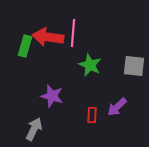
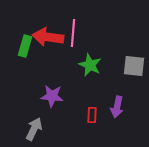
purple star: rotated 10 degrees counterclockwise
purple arrow: rotated 35 degrees counterclockwise
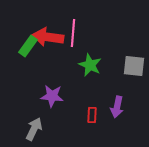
green rectangle: moved 3 px right; rotated 20 degrees clockwise
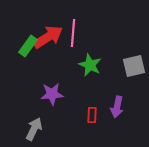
red arrow: rotated 140 degrees clockwise
gray square: rotated 20 degrees counterclockwise
purple star: moved 2 px up; rotated 10 degrees counterclockwise
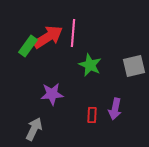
purple arrow: moved 2 px left, 2 px down
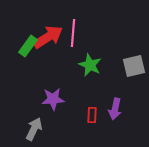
purple star: moved 1 px right, 5 px down
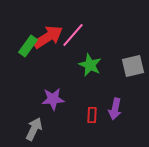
pink line: moved 2 px down; rotated 36 degrees clockwise
gray square: moved 1 px left
